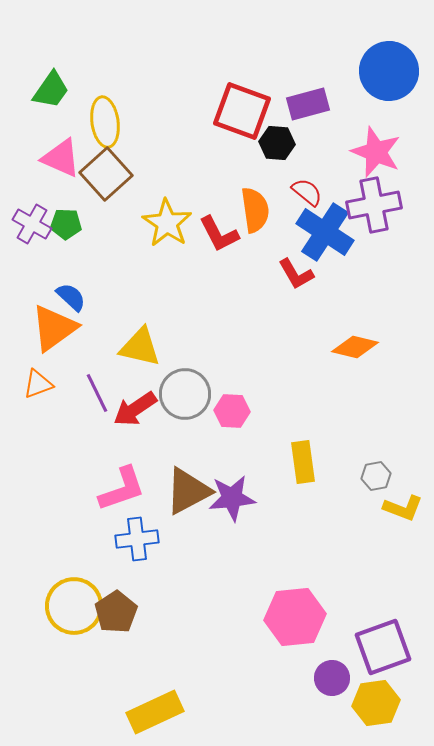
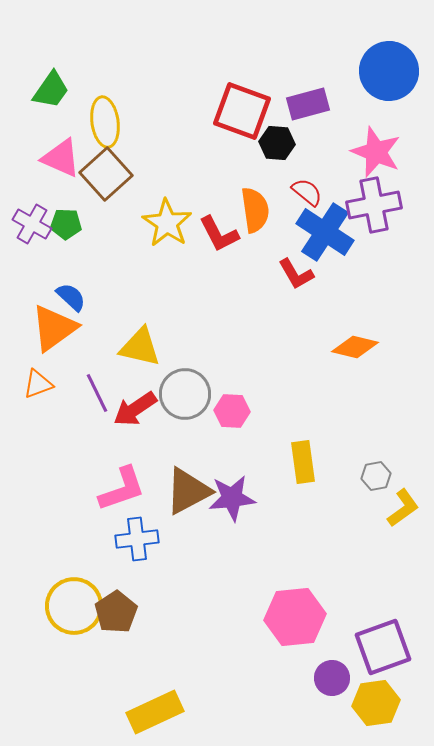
yellow L-shape at (403, 508): rotated 57 degrees counterclockwise
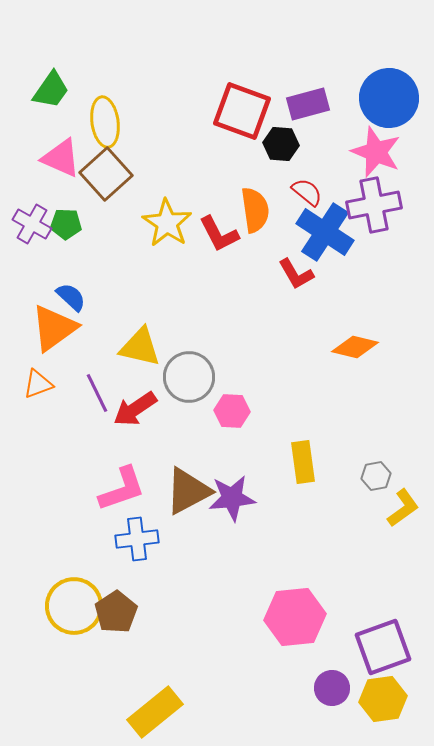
blue circle at (389, 71): moved 27 px down
black hexagon at (277, 143): moved 4 px right, 1 px down
gray circle at (185, 394): moved 4 px right, 17 px up
purple circle at (332, 678): moved 10 px down
yellow hexagon at (376, 703): moved 7 px right, 4 px up
yellow rectangle at (155, 712): rotated 14 degrees counterclockwise
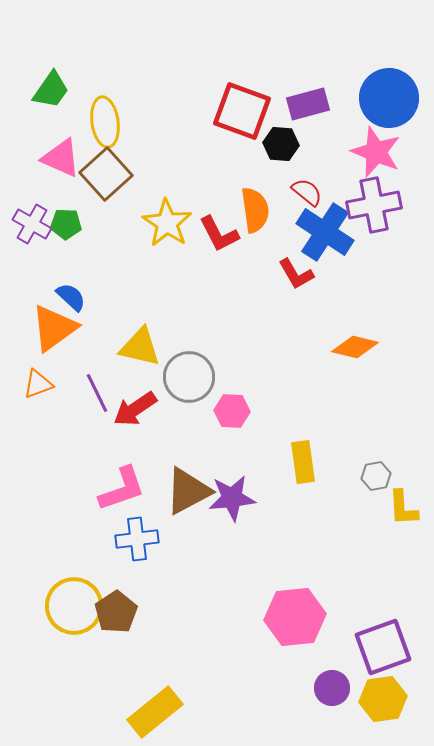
yellow L-shape at (403, 508): rotated 123 degrees clockwise
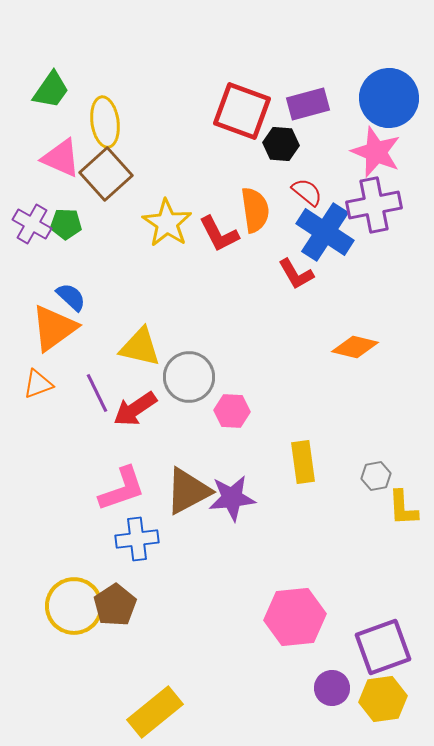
brown pentagon at (116, 612): moved 1 px left, 7 px up
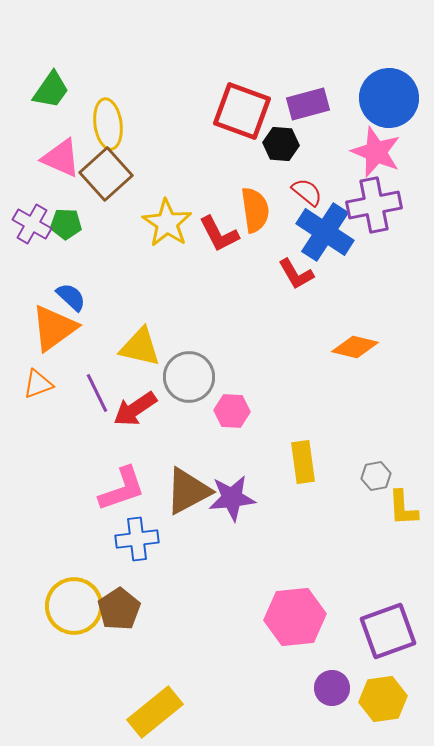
yellow ellipse at (105, 122): moved 3 px right, 2 px down
brown pentagon at (115, 605): moved 4 px right, 4 px down
purple square at (383, 647): moved 5 px right, 16 px up
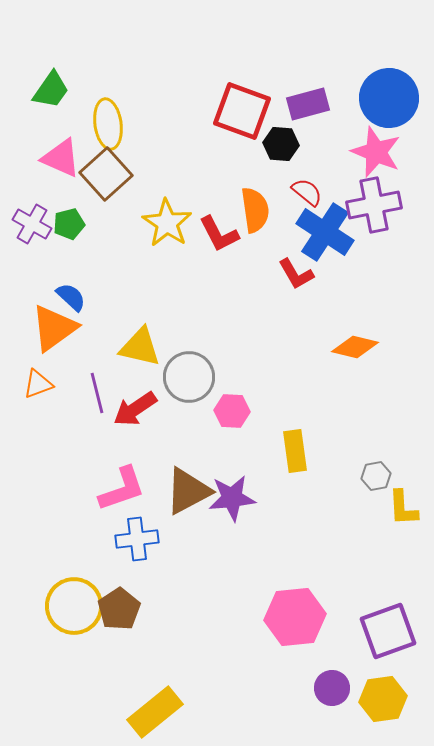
green pentagon at (66, 224): moved 3 px right; rotated 16 degrees counterclockwise
purple line at (97, 393): rotated 12 degrees clockwise
yellow rectangle at (303, 462): moved 8 px left, 11 px up
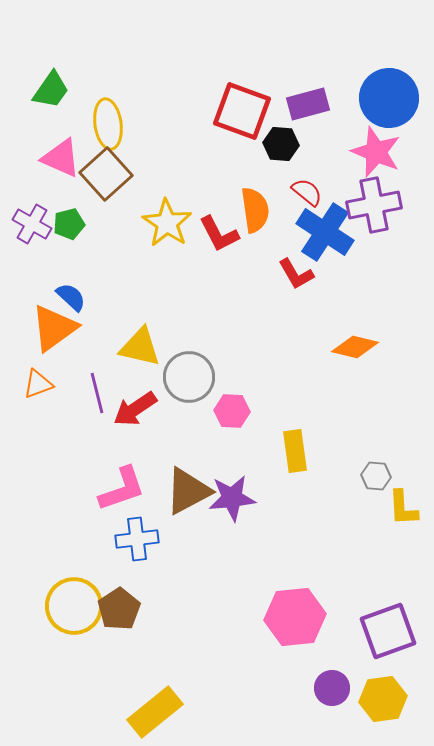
gray hexagon at (376, 476): rotated 16 degrees clockwise
